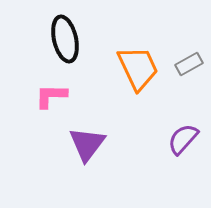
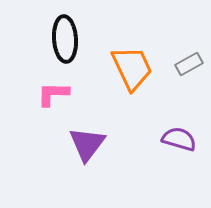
black ellipse: rotated 9 degrees clockwise
orange trapezoid: moved 6 px left
pink L-shape: moved 2 px right, 2 px up
purple semicircle: moved 4 px left; rotated 64 degrees clockwise
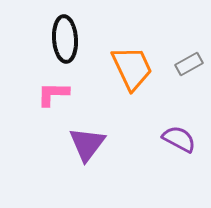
purple semicircle: rotated 12 degrees clockwise
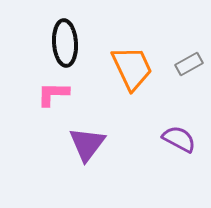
black ellipse: moved 4 px down
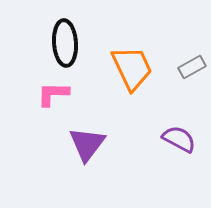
gray rectangle: moved 3 px right, 3 px down
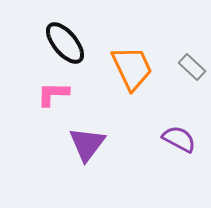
black ellipse: rotated 36 degrees counterclockwise
gray rectangle: rotated 72 degrees clockwise
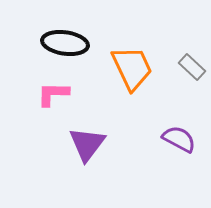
black ellipse: rotated 42 degrees counterclockwise
